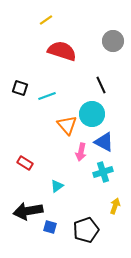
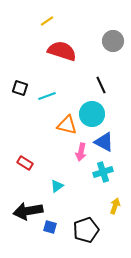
yellow line: moved 1 px right, 1 px down
orange triangle: rotated 35 degrees counterclockwise
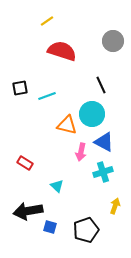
black square: rotated 28 degrees counterclockwise
cyan triangle: rotated 40 degrees counterclockwise
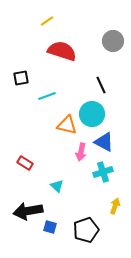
black square: moved 1 px right, 10 px up
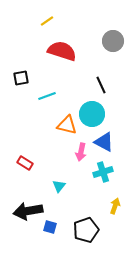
cyan triangle: moved 2 px right; rotated 24 degrees clockwise
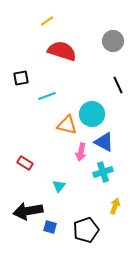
black line: moved 17 px right
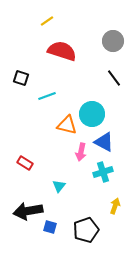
black square: rotated 28 degrees clockwise
black line: moved 4 px left, 7 px up; rotated 12 degrees counterclockwise
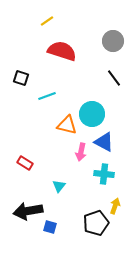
cyan cross: moved 1 px right, 2 px down; rotated 24 degrees clockwise
black pentagon: moved 10 px right, 7 px up
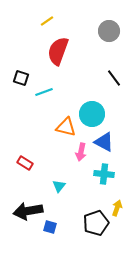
gray circle: moved 4 px left, 10 px up
red semicircle: moved 4 px left; rotated 88 degrees counterclockwise
cyan line: moved 3 px left, 4 px up
orange triangle: moved 1 px left, 2 px down
yellow arrow: moved 2 px right, 2 px down
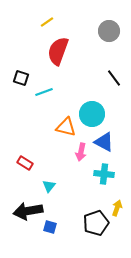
yellow line: moved 1 px down
cyan triangle: moved 10 px left
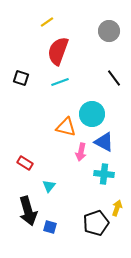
cyan line: moved 16 px right, 10 px up
black arrow: rotated 96 degrees counterclockwise
